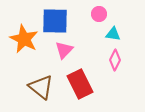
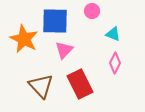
pink circle: moved 7 px left, 3 px up
cyan triangle: rotated 14 degrees clockwise
pink diamond: moved 3 px down
brown triangle: moved 1 px up; rotated 8 degrees clockwise
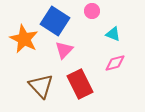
blue square: rotated 32 degrees clockwise
pink diamond: rotated 50 degrees clockwise
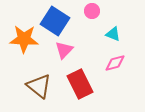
orange star: rotated 24 degrees counterclockwise
brown triangle: moved 2 px left; rotated 8 degrees counterclockwise
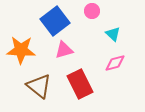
blue square: rotated 20 degrees clockwise
cyan triangle: rotated 21 degrees clockwise
orange star: moved 3 px left, 11 px down
pink triangle: rotated 30 degrees clockwise
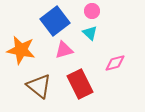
cyan triangle: moved 23 px left, 1 px up
orange star: rotated 8 degrees clockwise
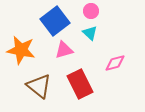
pink circle: moved 1 px left
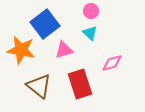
blue square: moved 10 px left, 3 px down
pink diamond: moved 3 px left
red rectangle: rotated 8 degrees clockwise
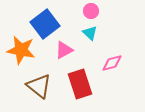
pink triangle: rotated 12 degrees counterclockwise
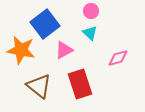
pink diamond: moved 6 px right, 5 px up
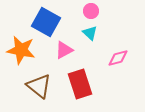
blue square: moved 1 px right, 2 px up; rotated 24 degrees counterclockwise
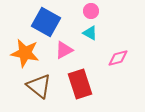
cyan triangle: rotated 14 degrees counterclockwise
orange star: moved 4 px right, 3 px down
